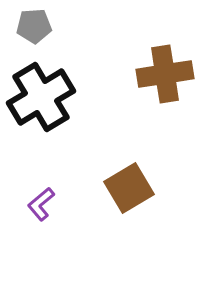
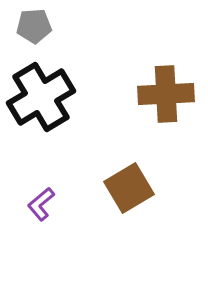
brown cross: moved 1 px right, 20 px down; rotated 6 degrees clockwise
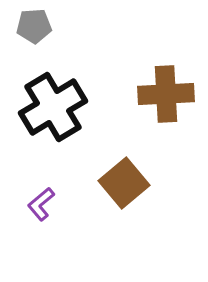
black cross: moved 12 px right, 10 px down
brown square: moved 5 px left, 5 px up; rotated 9 degrees counterclockwise
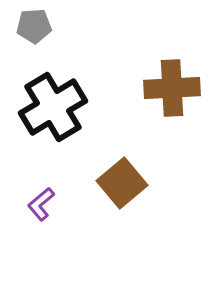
brown cross: moved 6 px right, 6 px up
brown square: moved 2 px left
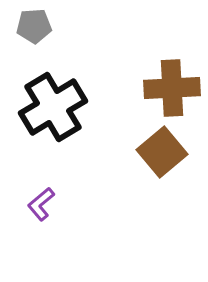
brown square: moved 40 px right, 31 px up
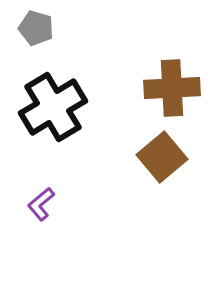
gray pentagon: moved 2 px right, 2 px down; rotated 20 degrees clockwise
brown square: moved 5 px down
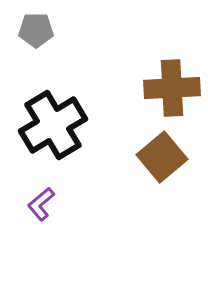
gray pentagon: moved 2 px down; rotated 16 degrees counterclockwise
black cross: moved 18 px down
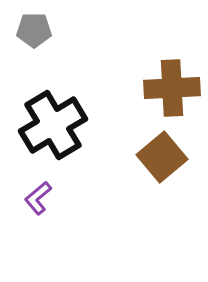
gray pentagon: moved 2 px left
purple L-shape: moved 3 px left, 6 px up
